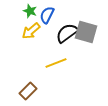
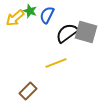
yellow arrow: moved 16 px left, 13 px up
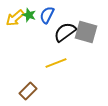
green star: moved 1 px left, 4 px down
black semicircle: moved 2 px left, 1 px up
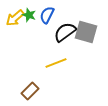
brown rectangle: moved 2 px right
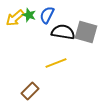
black semicircle: moved 2 px left; rotated 45 degrees clockwise
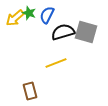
green star: moved 2 px up
black semicircle: rotated 25 degrees counterclockwise
brown rectangle: rotated 60 degrees counterclockwise
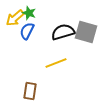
blue semicircle: moved 20 px left, 16 px down
brown rectangle: rotated 24 degrees clockwise
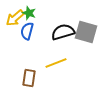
blue semicircle: rotated 12 degrees counterclockwise
brown rectangle: moved 1 px left, 13 px up
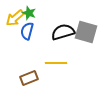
yellow line: rotated 20 degrees clockwise
brown rectangle: rotated 60 degrees clockwise
